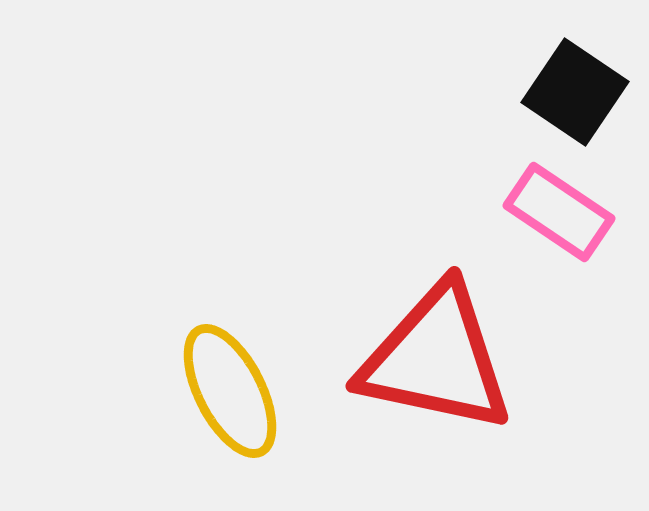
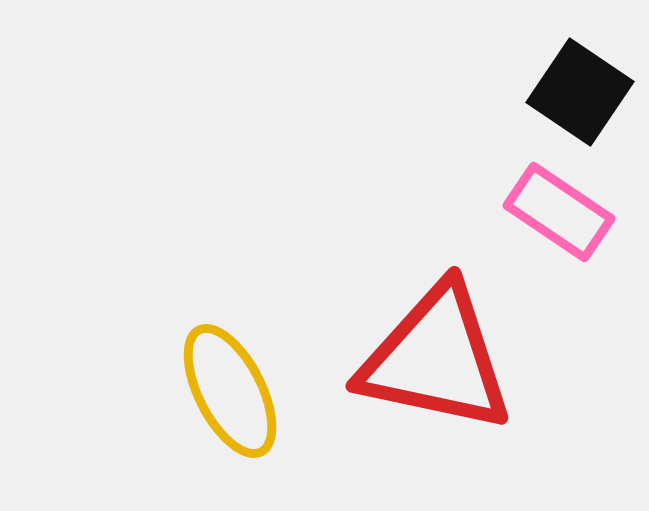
black square: moved 5 px right
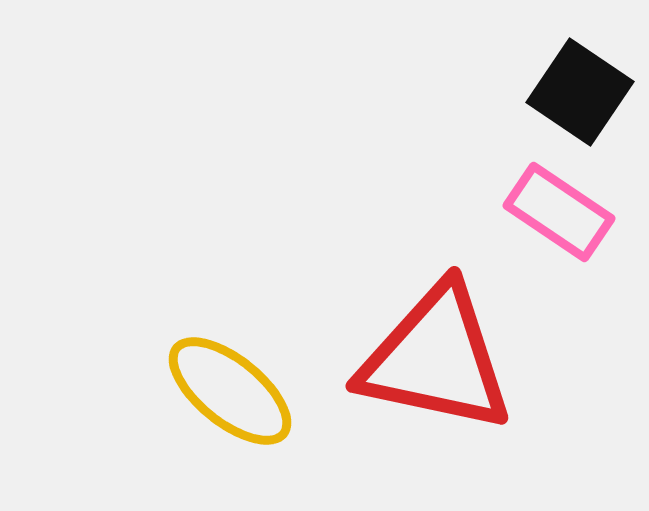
yellow ellipse: rotated 24 degrees counterclockwise
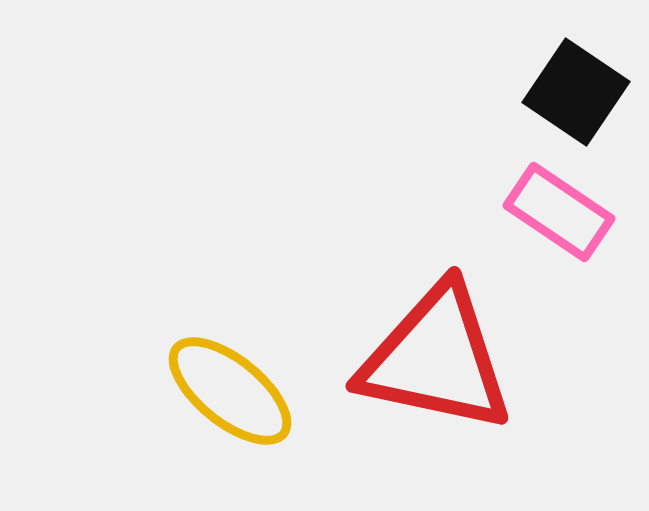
black square: moved 4 px left
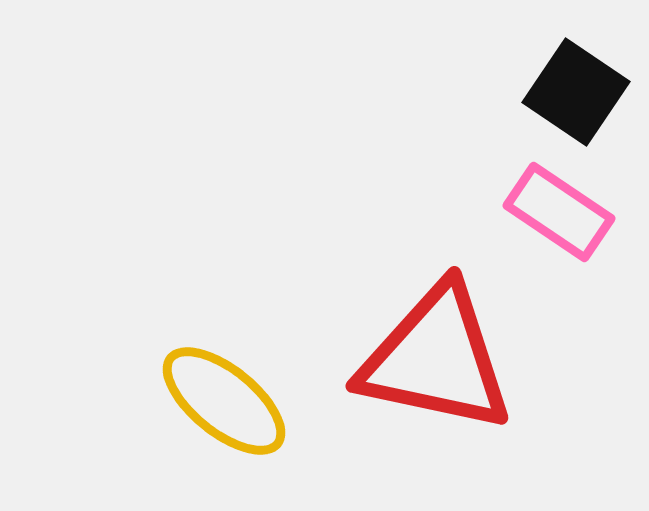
yellow ellipse: moved 6 px left, 10 px down
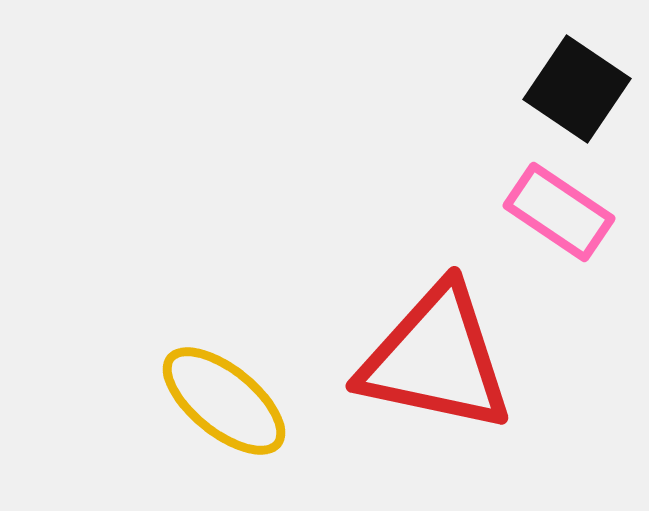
black square: moved 1 px right, 3 px up
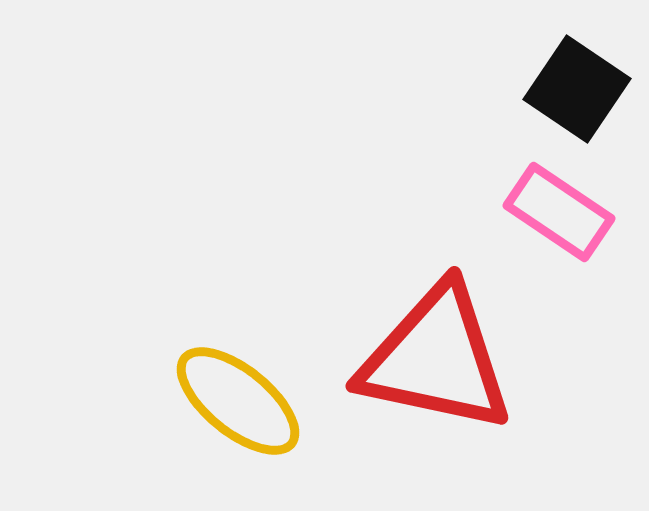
yellow ellipse: moved 14 px right
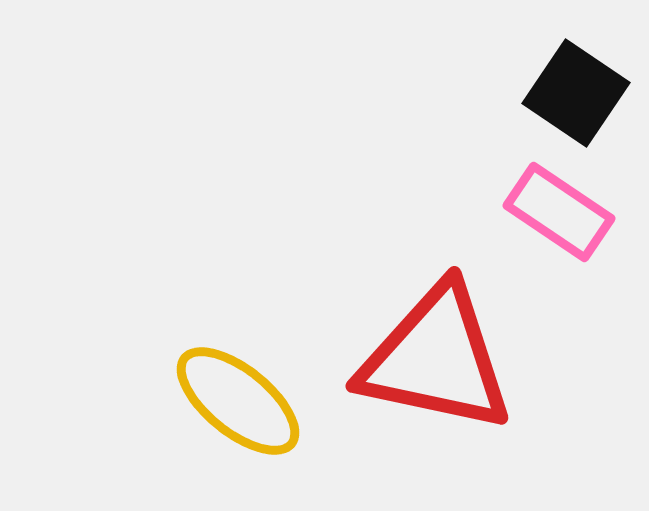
black square: moved 1 px left, 4 px down
